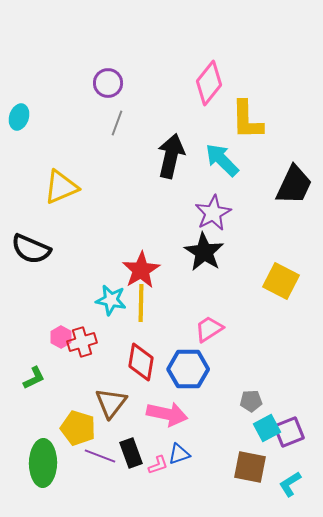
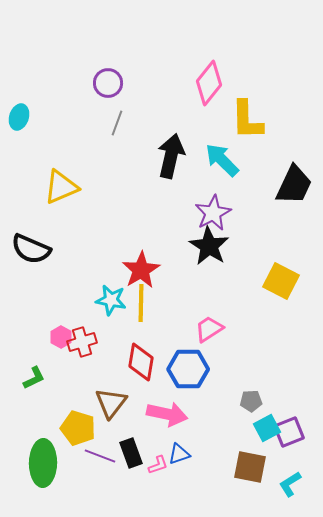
black star: moved 5 px right, 6 px up
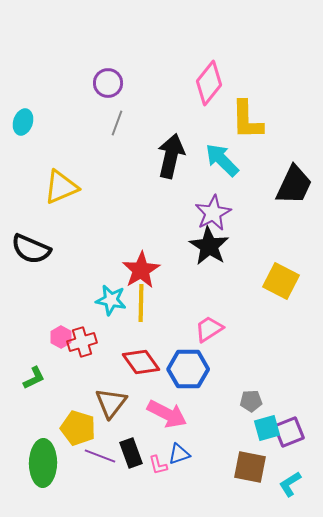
cyan ellipse: moved 4 px right, 5 px down
red diamond: rotated 45 degrees counterclockwise
pink arrow: rotated 15 degrees clockwise
cyan square: rotated 12 degrees clockwise
pink L-shape: rotated 95 degrees clockwise
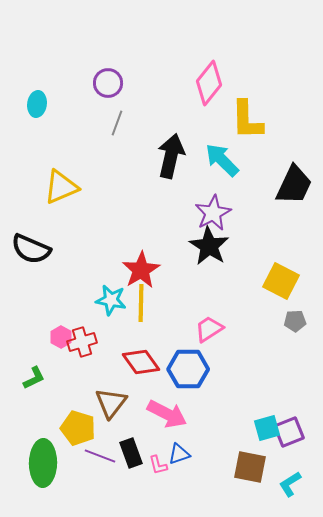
cyan ellipse: moved 14 px right, 18 px up; rotated 10 degrees counterclockwise
gray pentagon: moved 44 px right, 80 px up
